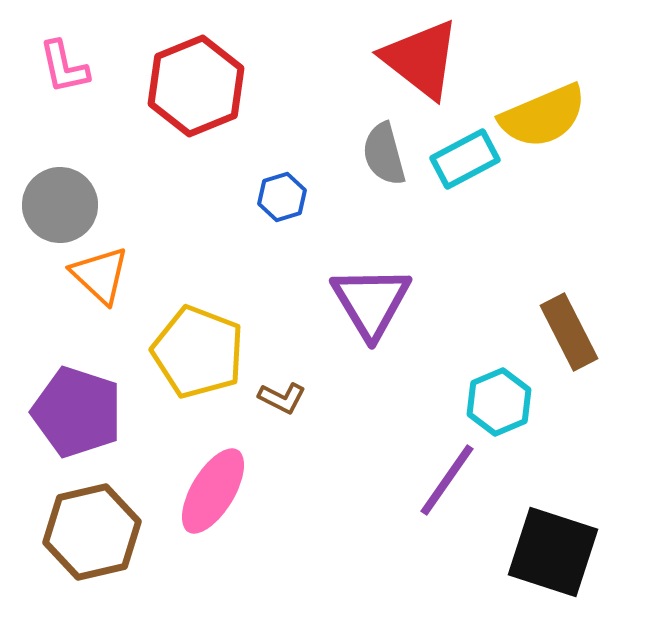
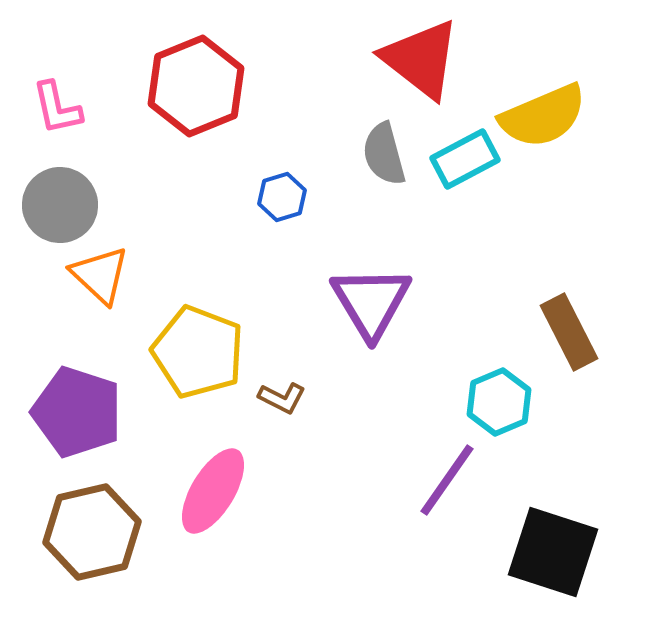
pink L-shape: moved 7 px left, 41 px down
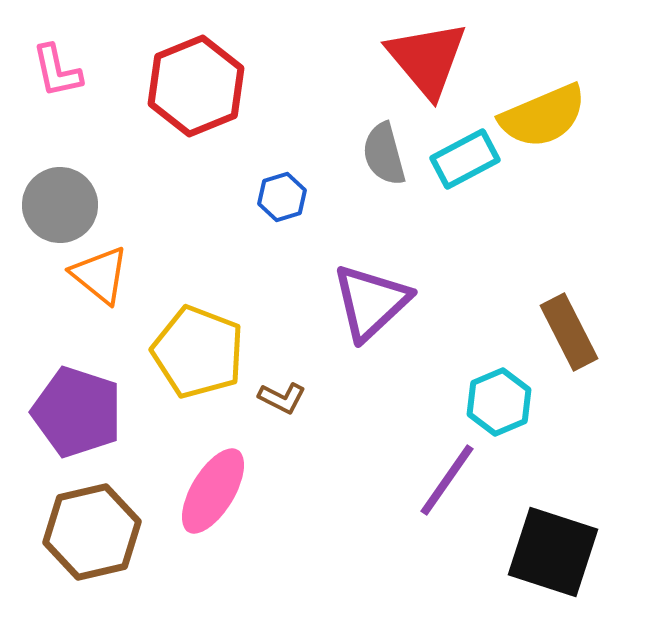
red triangle: moved 6 px right; rotated 12 degrees clockwise
pink L-shape: moved 37 px up
orange triangle: rotated 4 degrees counterclockwise
purple triangle: rotated 18 degrees clockwise
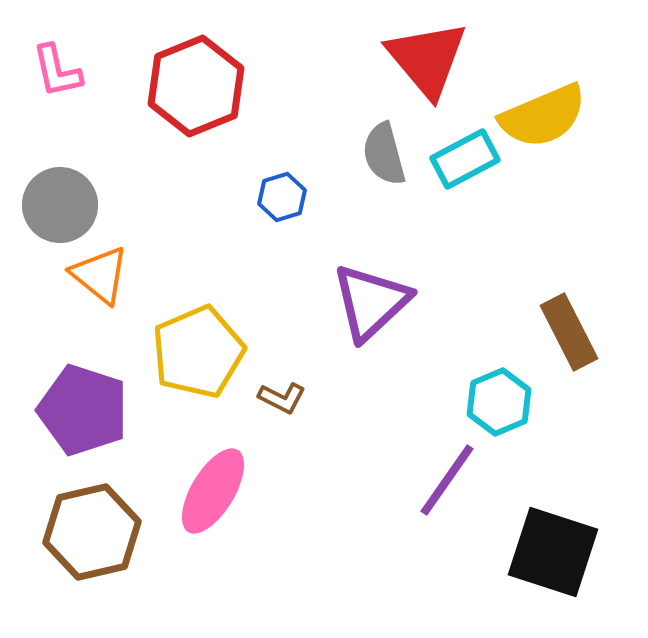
yellow pentagon: rotated 28 degrees clockwise
purple pentagon: moved 6 px right, 2 px up
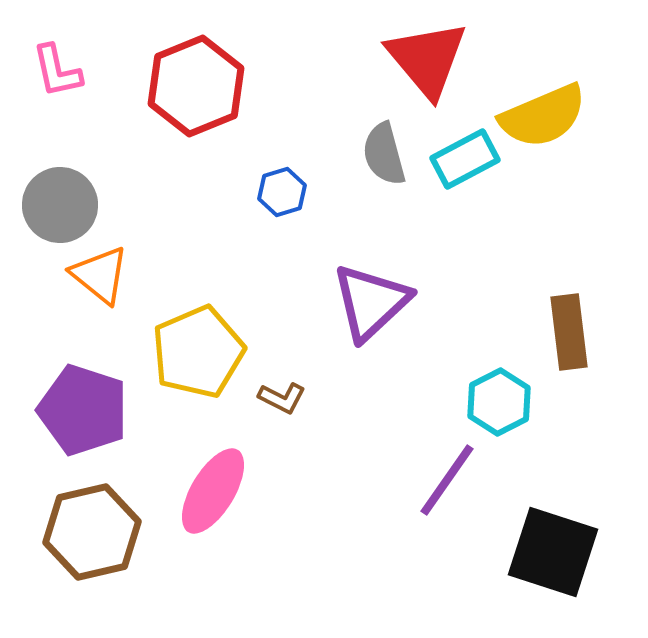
blue hexagon: moved 5 px up
brown rectangle: rotated 20 degrees clockwise
cyan hexagon: rotated 4 degrees counterclockwise
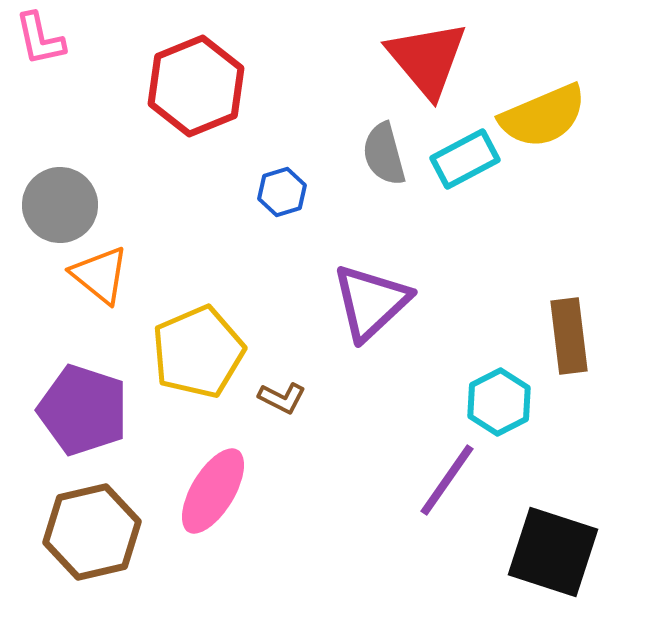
pink L-shape: moved 17 px left, 32 px up
brown rectangle: moved 4 px down
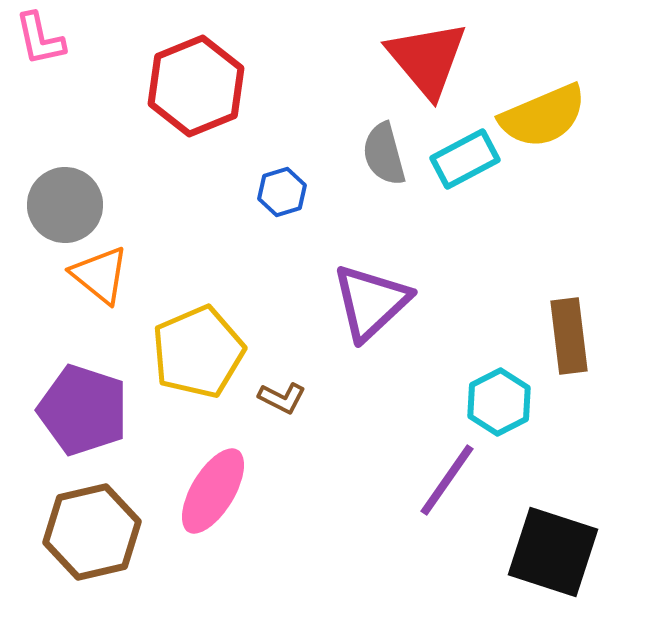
gray circle: moved 5 px right
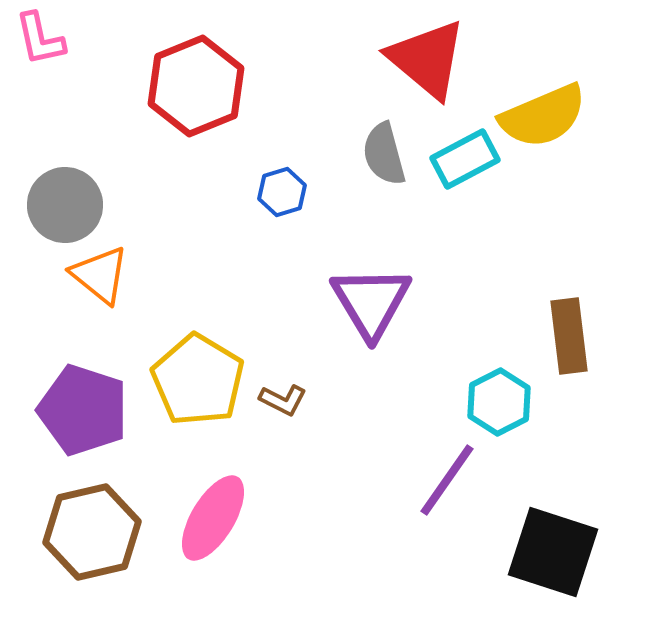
red triangle: rotated 10 degrees counterclockwise
purple triangle: rotated 18 degrees counterclockwise
yellow pentagon: moved 28 px down; rotated 18 degrees counterclockwise
brown L-shape: moved 1 px right, 2 px down
pink ellipse: moved 27 px down
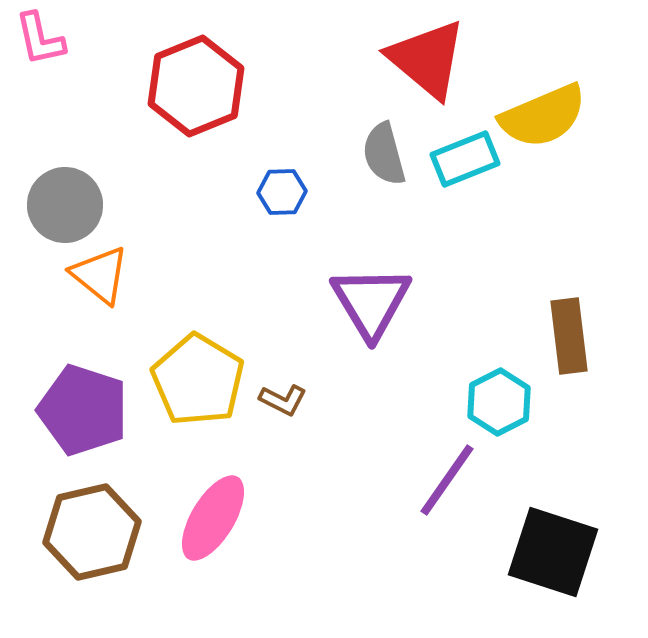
cyan rectangle: rotated 6 degrees clockwise
blue hexagon: rotated 15 degrees clockwise
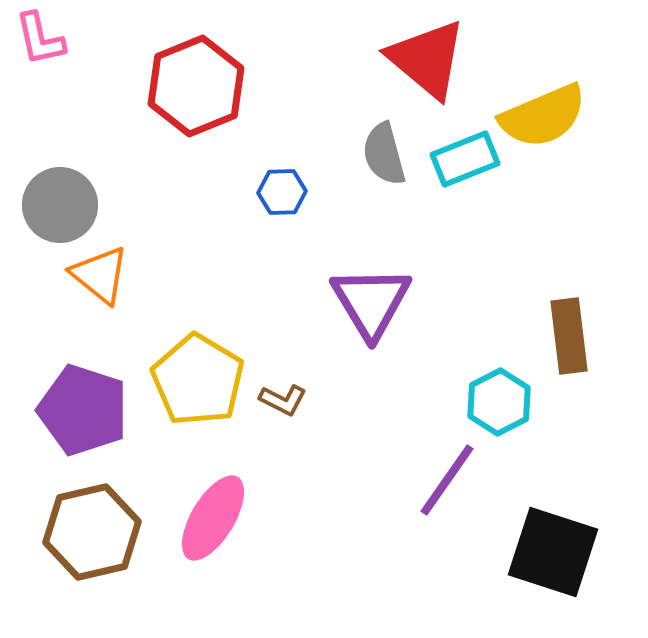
gray circle: moved 5 px left
